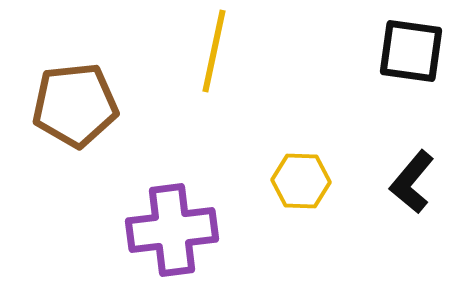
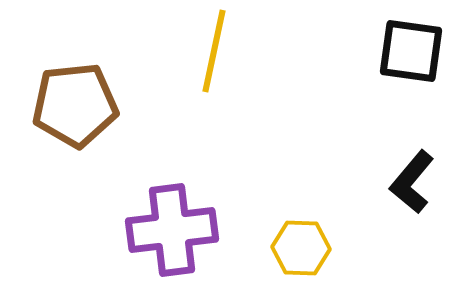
yellow hexagon: moved 67 px down
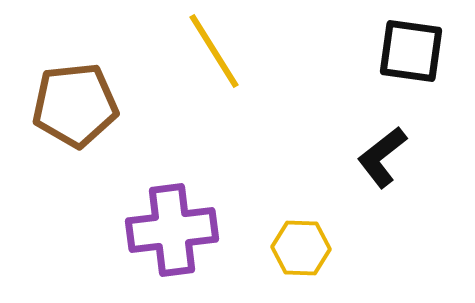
yellow line: rotated 44 degrees counterclockwise
black L-shape: moved 30 px left, 25 px up; rotated 12 degrees clockwise
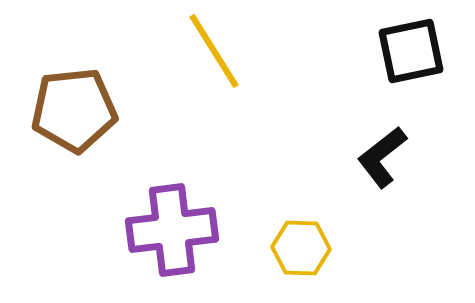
black square: rotated 20 degrees counterclockwise
brown pentagon: moved 1 px left, 5 px down
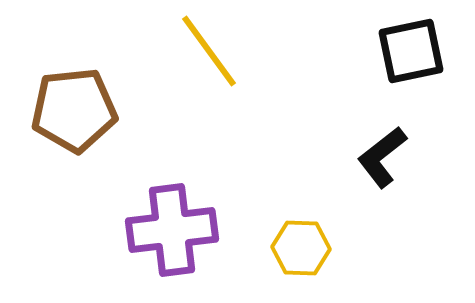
yellow line: moved 5 px left; rotated 4 degrees counterclockwise
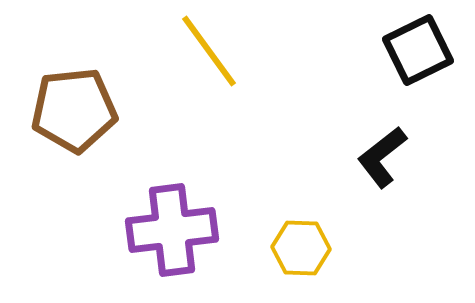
black square: moved 7 px right, 1 px up; rotated 14 degrees counterclockwise
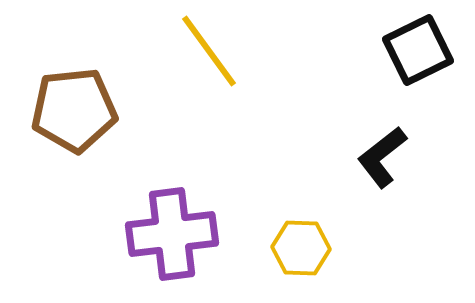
purple cross: moved 4 px down
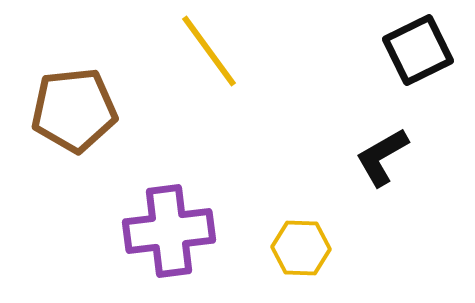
black L-shape: rotated 8 degrees clockwise
purple cross: moved 3 px left, 3 px up
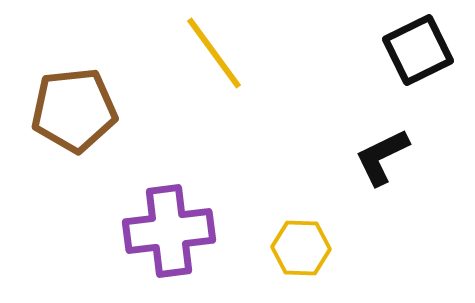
yellow line: moved 5 px right, 2 px down
black L-shape: rotated 4 degrees clockwise
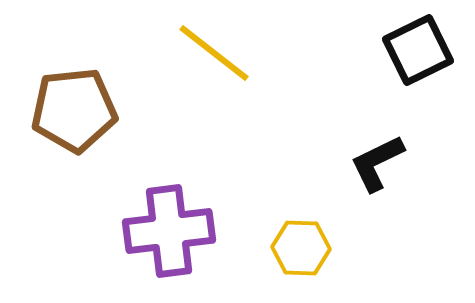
yellow line: rotated 16 degrees counterclockwise
black L-shape: moved 5 px left, 6 px down
